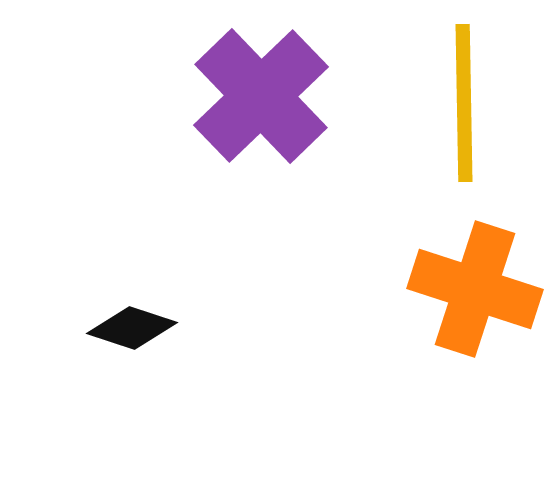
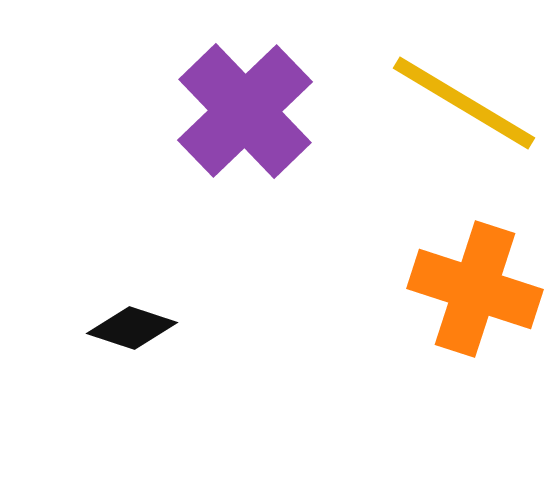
purple cross: moved 16 px left, 15 px down
yellow line: rotated 58 degrees counterclockwise
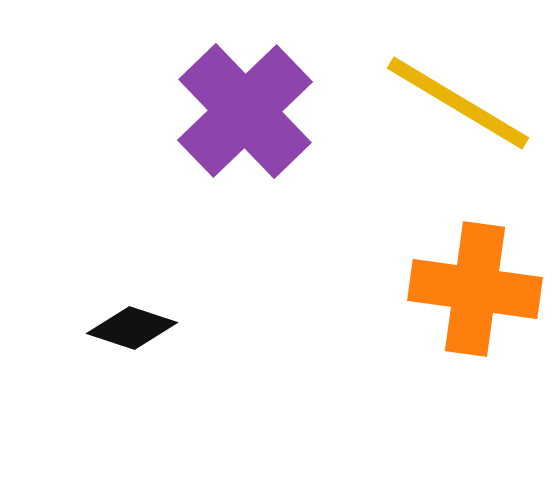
yellow line: moved 6 px left
orange cross: rotated 10 degrees counterclockwise
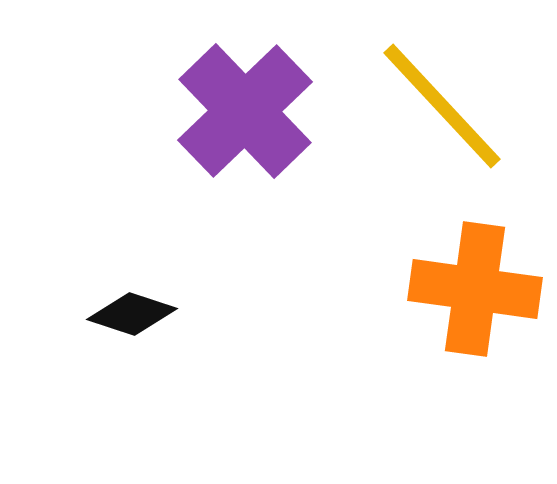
yellow line: moved 16 px left, 3 px down; rotated 16 degrees clockwise
black diamond: moved 14 px up
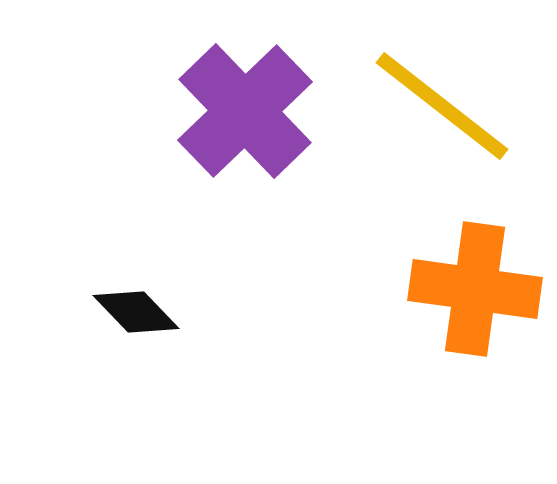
yellow line: rotated 9 degrees counterclockwise
black diamond: moved 4 px right, 2 px up; rotated 28 degrees clockwise
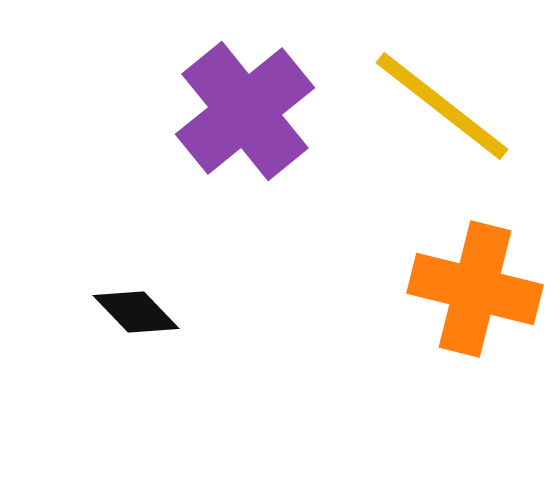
purple cross: rotated 5 degrees clockwise
orange cross: rotated 6 degrees clockwise
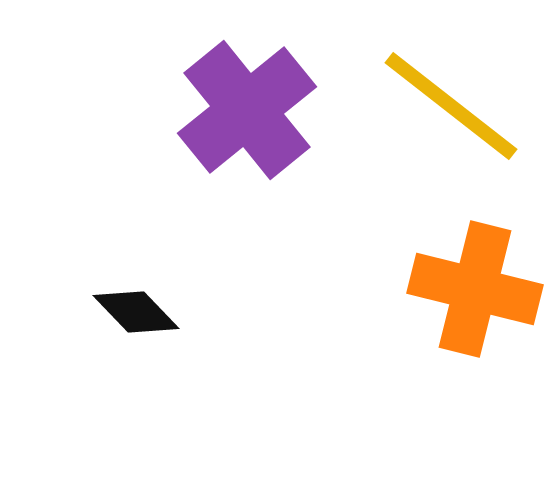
yellow line: moved 9 px right
purple cross: moved 2 px right, 1 px up
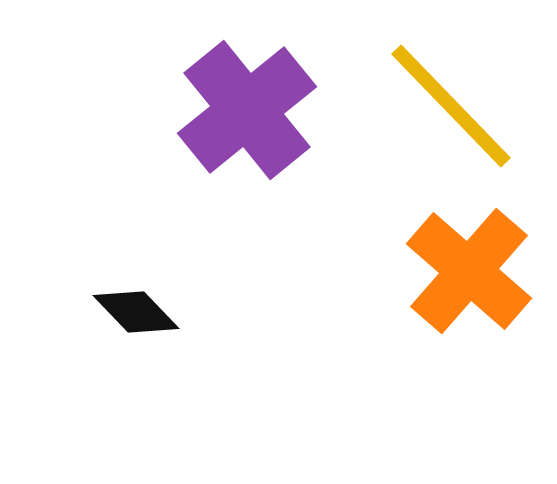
yellow line: rotated 8 degrees clockwise
orange cross: moved 6 px left, 18 px up; rotated 27 degrees clockwise
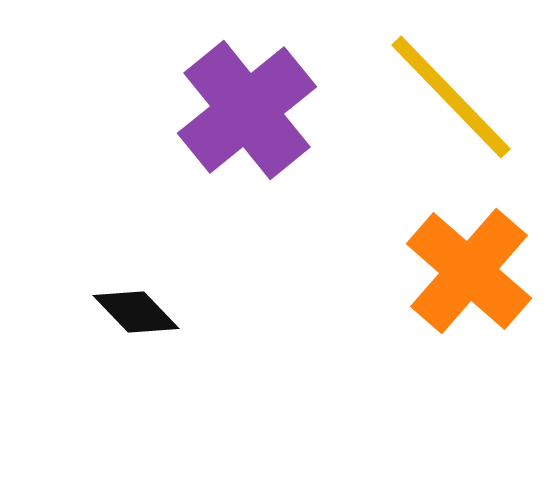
yellow line: moved 9 px up
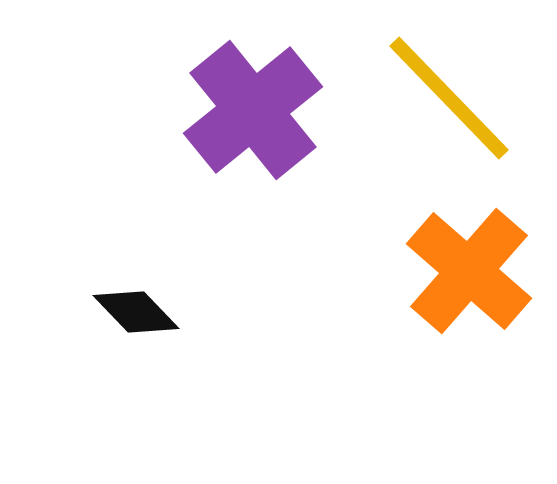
yellow line: moved 2 px left, 1 px down
purple cross: moved 6 px right
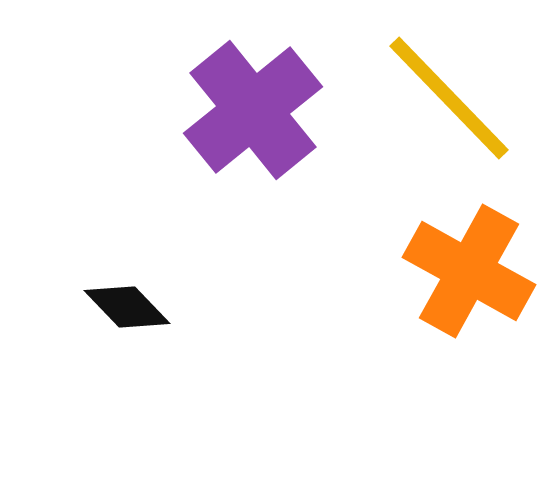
orange cross: rotated 12 degrees counterclockwise
black diamond: moved 9 px left, 5 px up
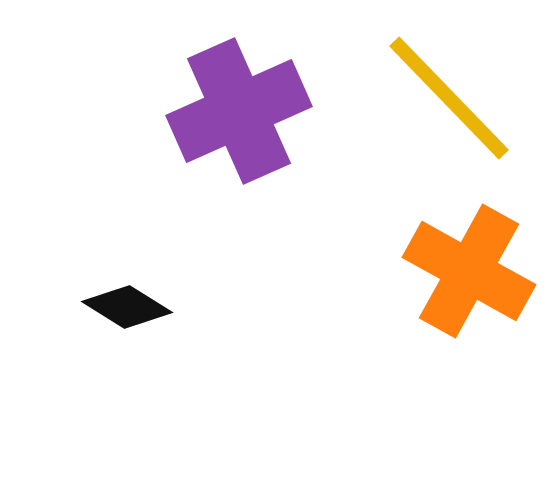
purple cross: moved 14 px left, 1 px down; rotated 15 degrees clockwise
black diamond: rotated 14 degrees counterclockwise
